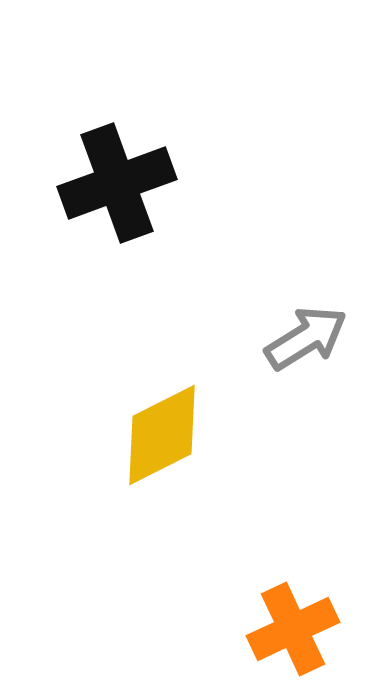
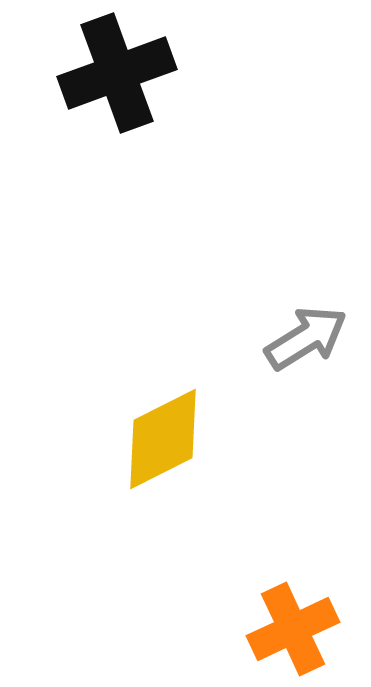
black cross: moved 110 px up
yellow diamond: moved 1 px right, 4 px down
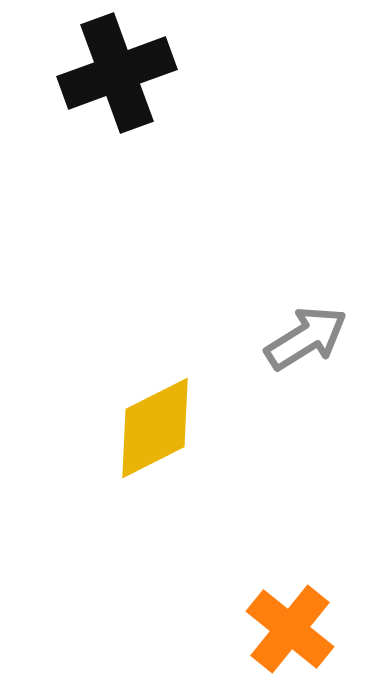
yellow diamond: moved 8 px left, 11 px up
orange cross: moved 3 px left; rotated 26 degrees counterclockwise
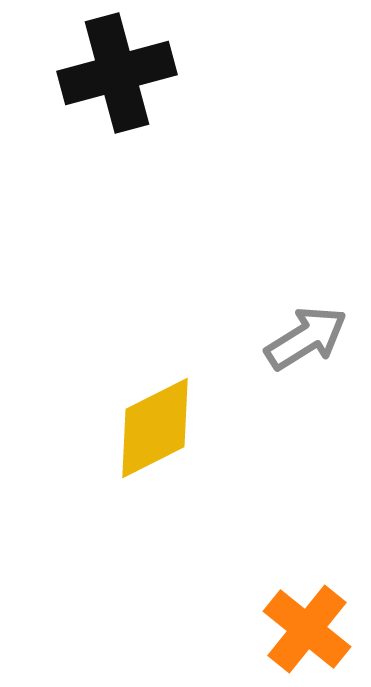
black cross: rotated 5 degrees clockwise
orange cross: moved 17 px right
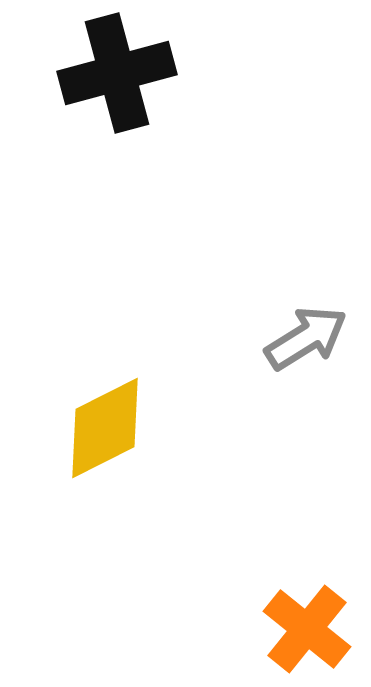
yellow diamond: moved 50 px left
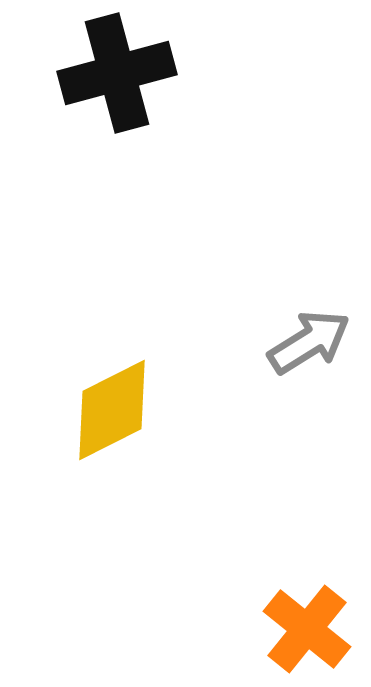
gray arrow: moved 3 px right, 4 px down
yellow diamond: moved 7 px right, 18 px up
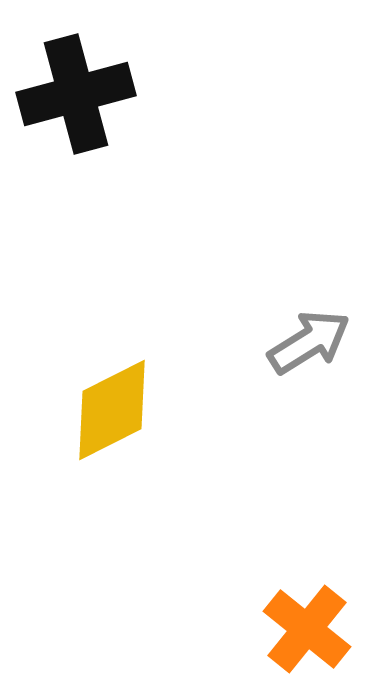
black cross: moved 41 px left, 21 px down
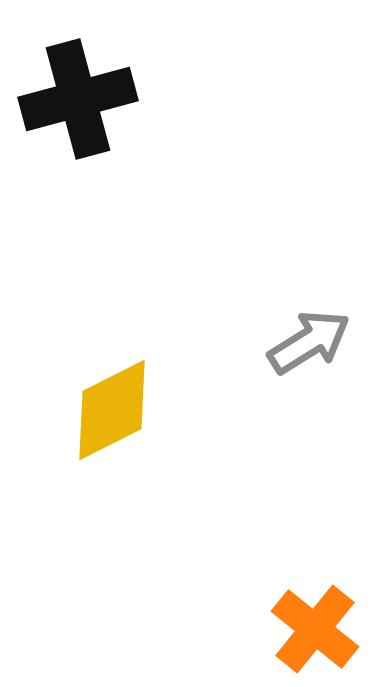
black cross: moved 2 px right, 5 px down
orange cross: moved 8 px right
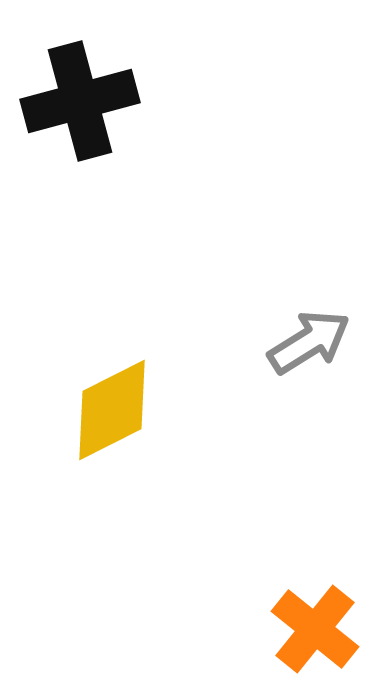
black cross: moved 2 px right, 2 px down
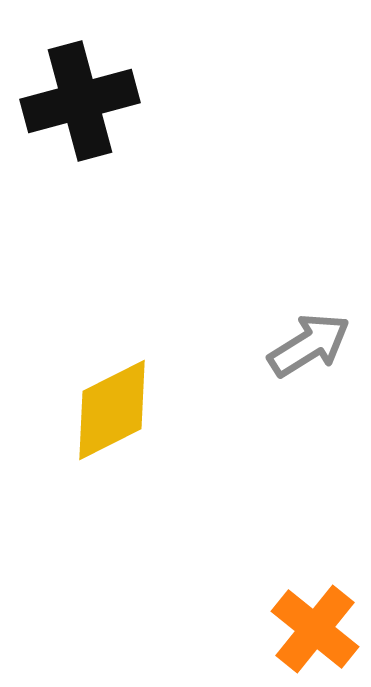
gray arrow: moved 3 px down
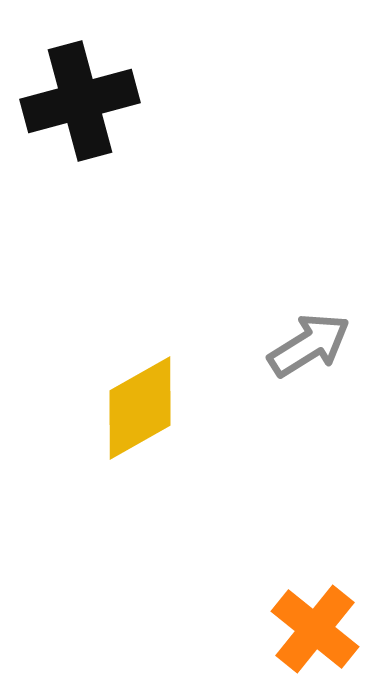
yellow diamond: moved 28 px right, 2 px up; rotated 3 degrees counterclockwise
